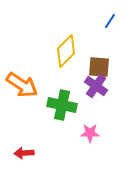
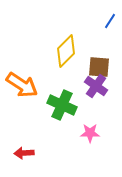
green cross: rotated 12 degrees clockwise
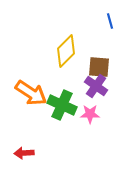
blue line: rotated 49 degrees counterclockwise
orange arrow: moved 9 px right, 8 px down
pink star: moved 19 px up
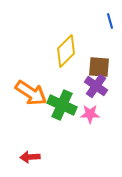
red arrow: moved 6 px right, 4 px down
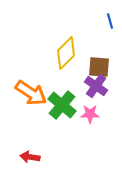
yellow diamond: moved 2 px down
green cross: rotated 16 degrees clockwise
red arrow: rotated 12 degrees clockwise
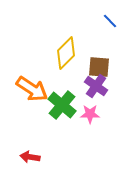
blue line: rotated 28 degrees counterclockwise
orange arrow: moved 1 px right, 4 px up
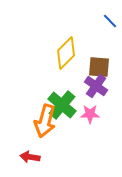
orange arrow: moved 13 px right, 32 px down; rotated 72 degrees clockwise
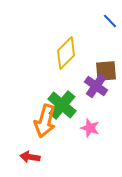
brown square: moved 7 px right, 4 px down; rotated 10 degrees counterclockwise
pink star: moved 14 px down; rotated 18 degrees clockwise
